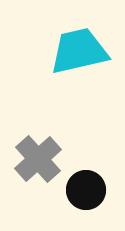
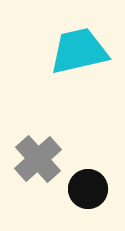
black circle: moved 2 px right, 1 px up
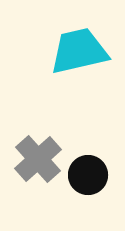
black circle: moved 14 px up
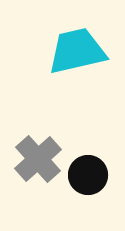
cyan trapezoid: moved 2 px left
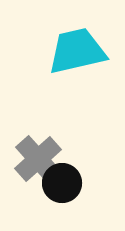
black circle: moved 26 px left, 8 px down
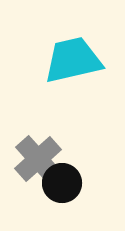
cyan trapezoid: moved 4 px left, 9 px down
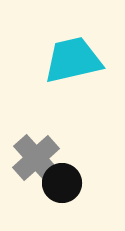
gray cross: moved 2 px left, 1 px up
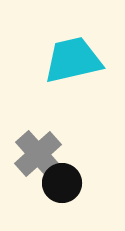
gray cross: moved 2 px right, 4 px up
